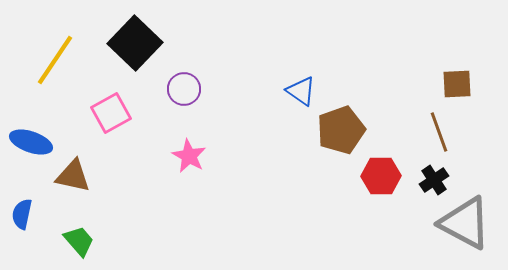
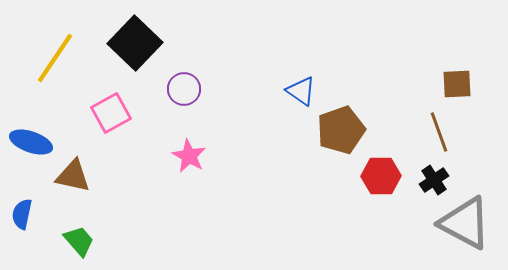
yellow line: moved 2 px up
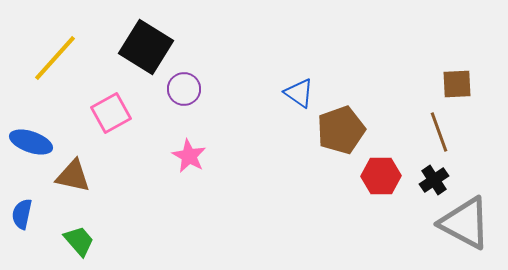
black square: moved 11 px right, 4 px down; rotated 12 degrees counterclockwise
yellow line: rotated 8 degrees clockwise
blue triangle: moved 2 px left, 2 px down
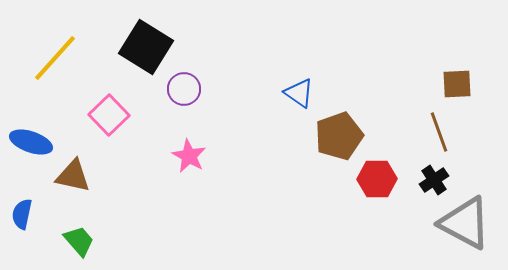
pink square: moved 2 px left, 2 px down; rotated 15 degrees counterclockwise
brown pentagon: moved 2 px left, 6 px down
red hexagon: moved 4 px left, 3 px down
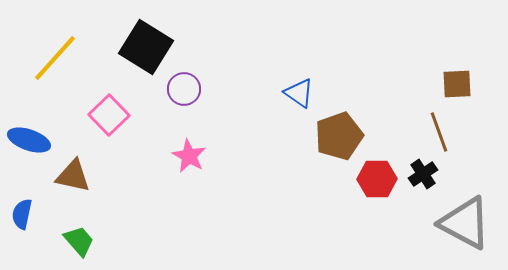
blue ellipse: moved 2 px left, 2 px up
black cross: moved 11 px left, 6 px up
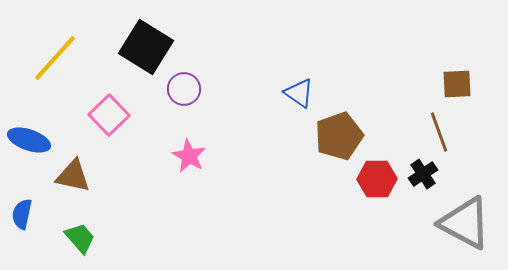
green trapezoid: moved 1 px right, 3 px up
